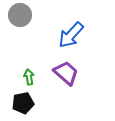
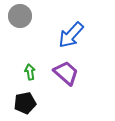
gray circle: moved 1 px down
green arrow: moved 1 px right, 5 px up
black pentagon: moved 2 px right
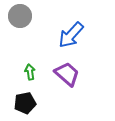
purple trapezoid: moved 1 px right, 1 px down
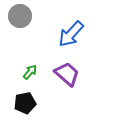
blue arrow: moved 1 px up
green arrow: rotated 49 degrees clockwise
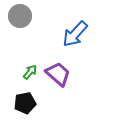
blue arrow: moved 4 px right
purple trapezoid: moved 9 px left
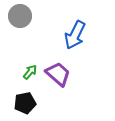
blue arrow: moved 1 px down; rotated 16 degrees counterclockwise
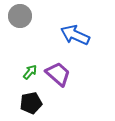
blue arrow: rotated 88 degrees clockwise
black pentagon: moved 6 px right
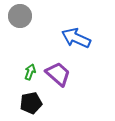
blue arrow: moved 1 px right, 3 px down
green arrow: rotated 21 degrees counterclockwise
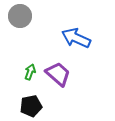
black pentagon: moved 3 px down
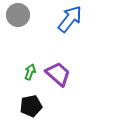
gray circle: moved 2 px left, 1 px up
blue arrow: moved 6 px left, 19 px up; rotated 104 degrees clockwise
